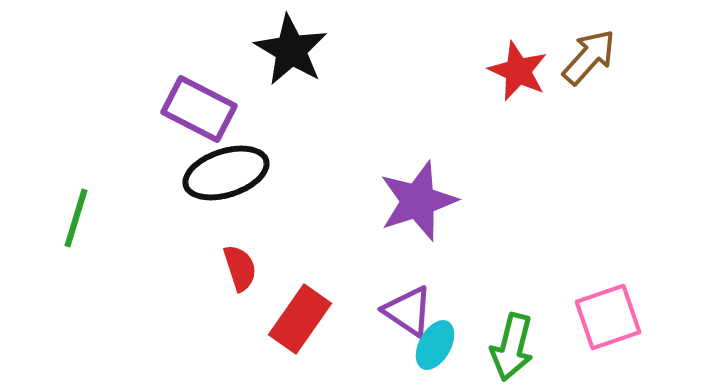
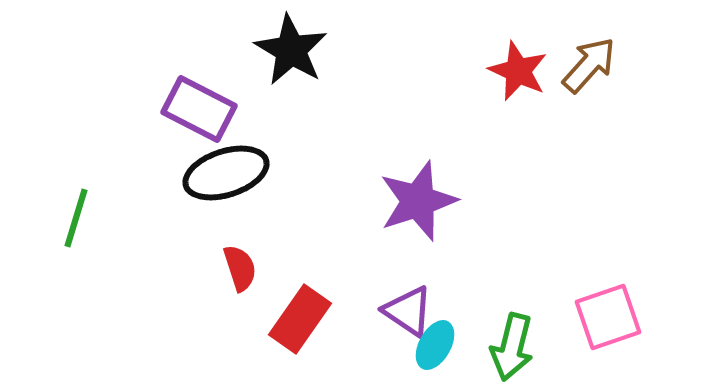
brown arrow: moved 8 px down
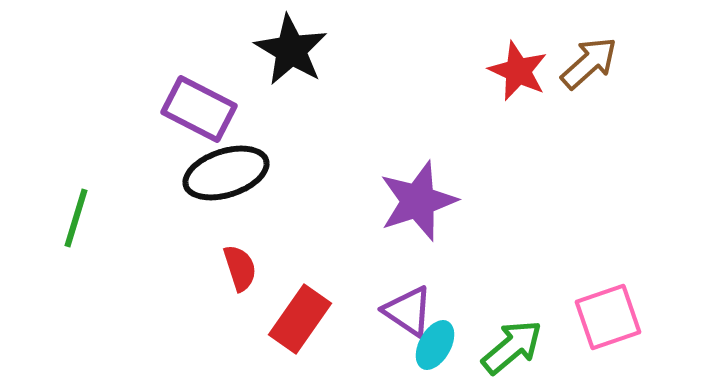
brown arrow: moved 2 px up; rotated 6 degrees clockwise
green arrow: rotated 144 degrees counterclockwise
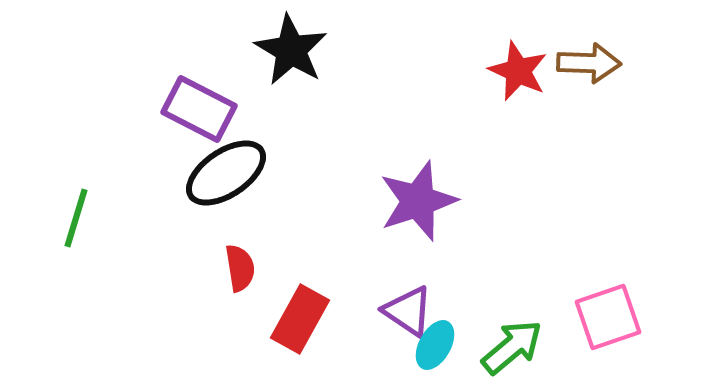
brown arrow: rotated 44 degrees clockwise
black ellipse: rotated 16 degrees counterclockwise
red semicircle: rotated 9 degrees clockwise
red rectangle: rotated 6 degrees counterclockwise
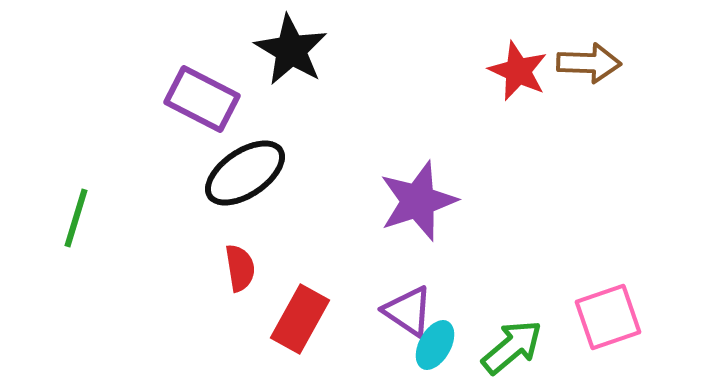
purple rectangle: moved 3 px right, 10 px up
black ellipse: moved 19 px right
